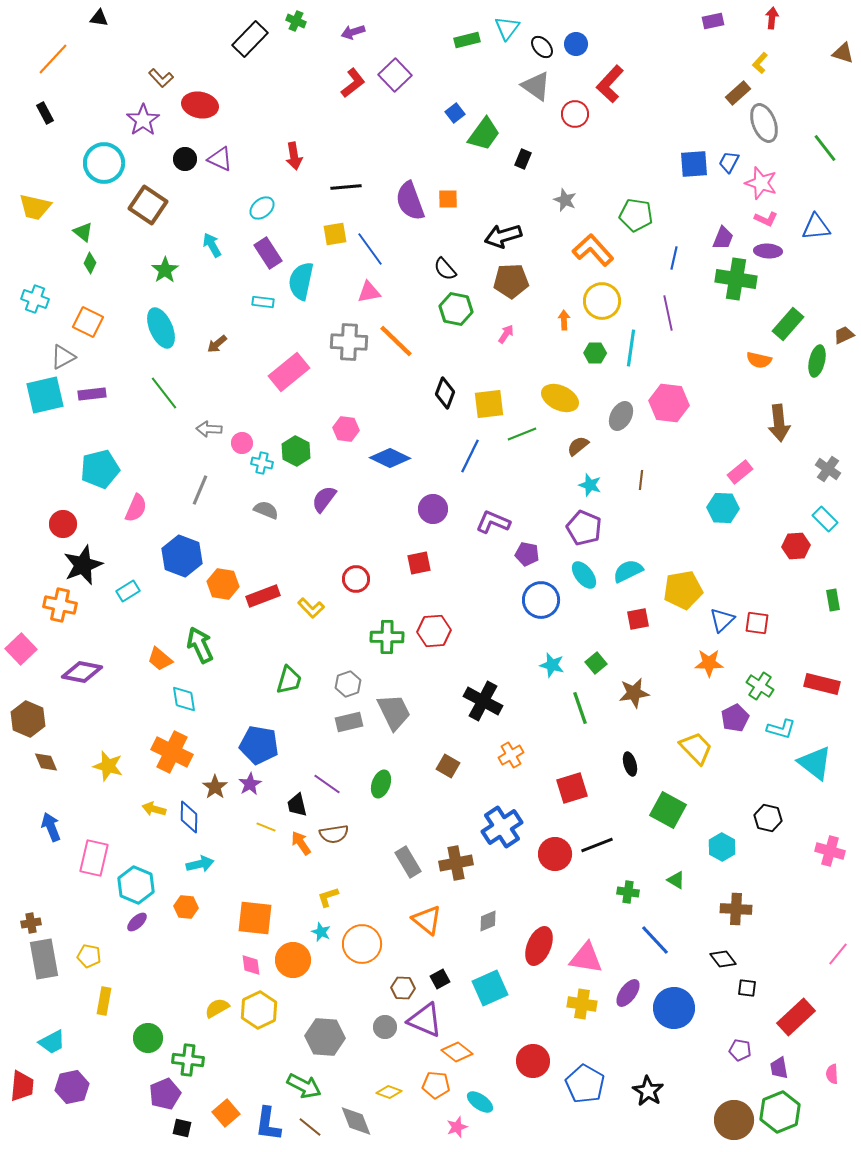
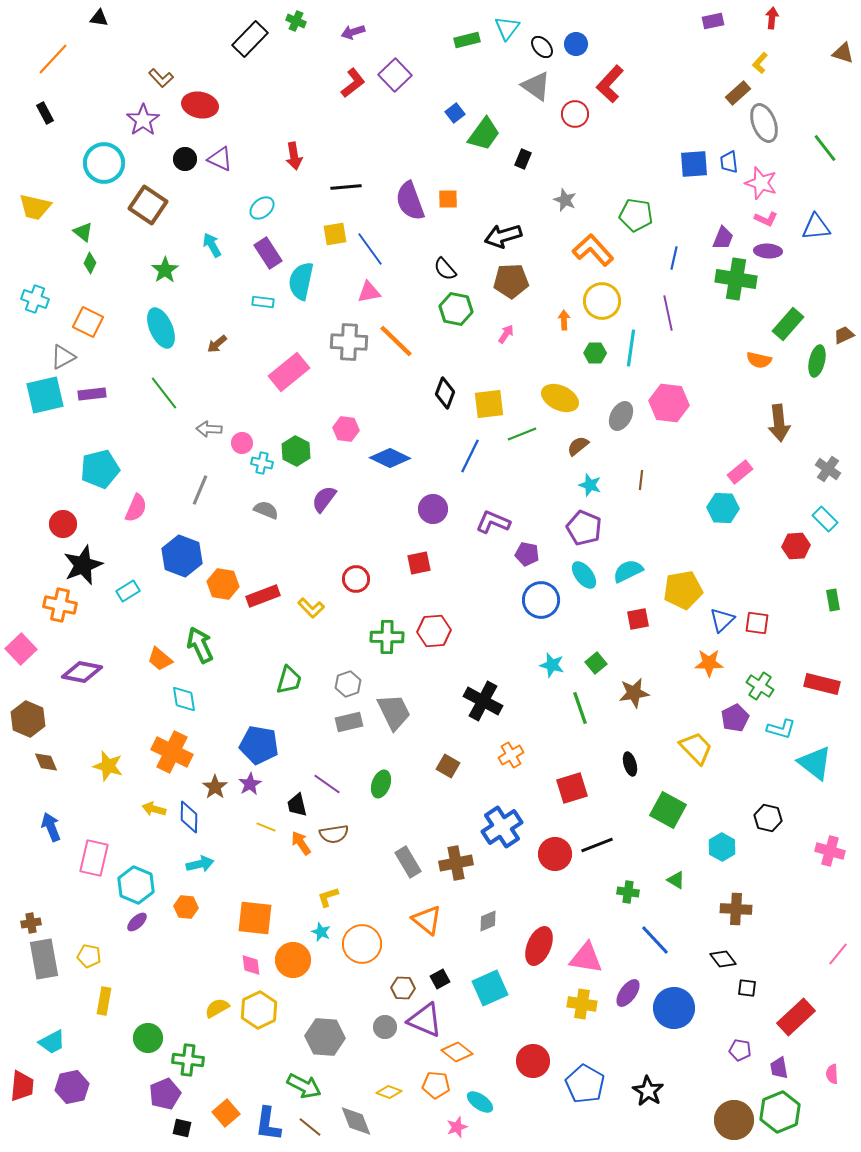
blue trapezoid at (729, 162): rotated 35 degrees counterclockwise
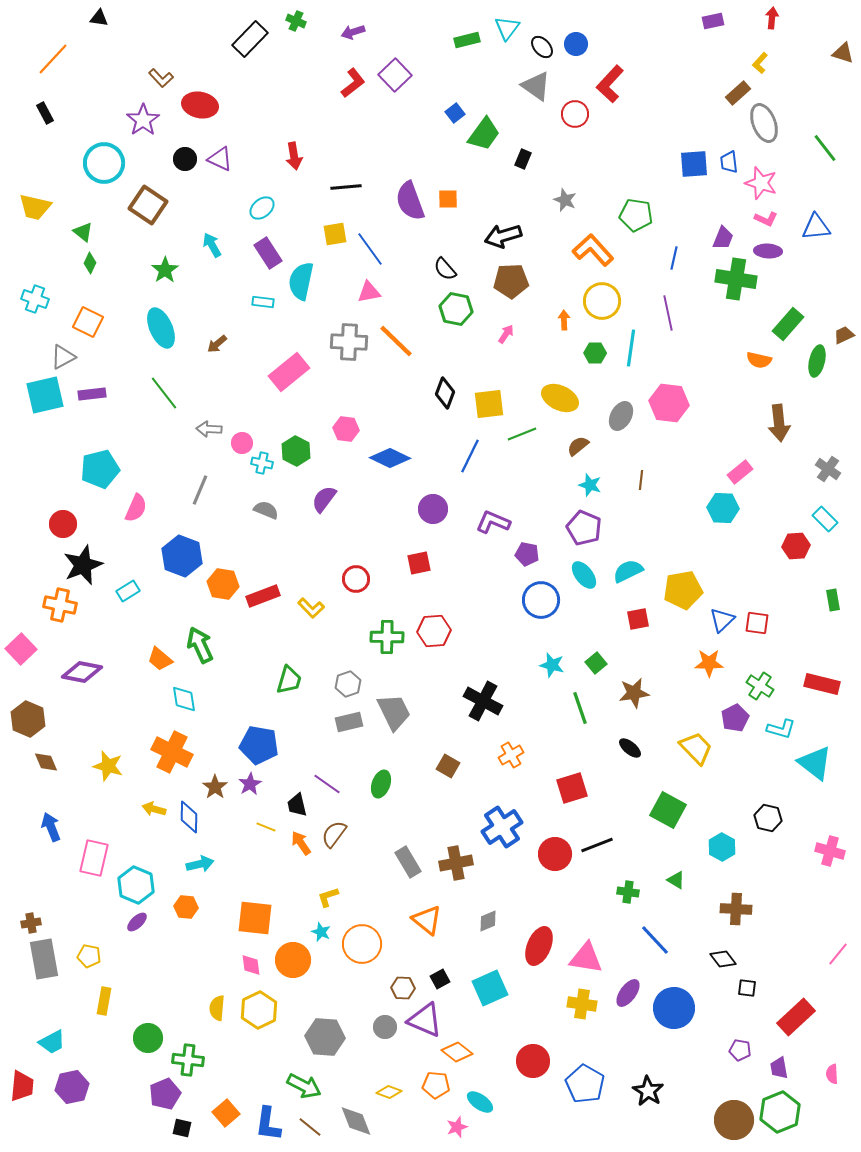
black ellipse at (630, 764): moved 16 px up; rotated 35 degrees counterclockwise
brown semicircle at (334, 834): rotated 136 degrees clockwise
yellow semicircle at (217, 1008): rotated 55 degrees counterclockwise
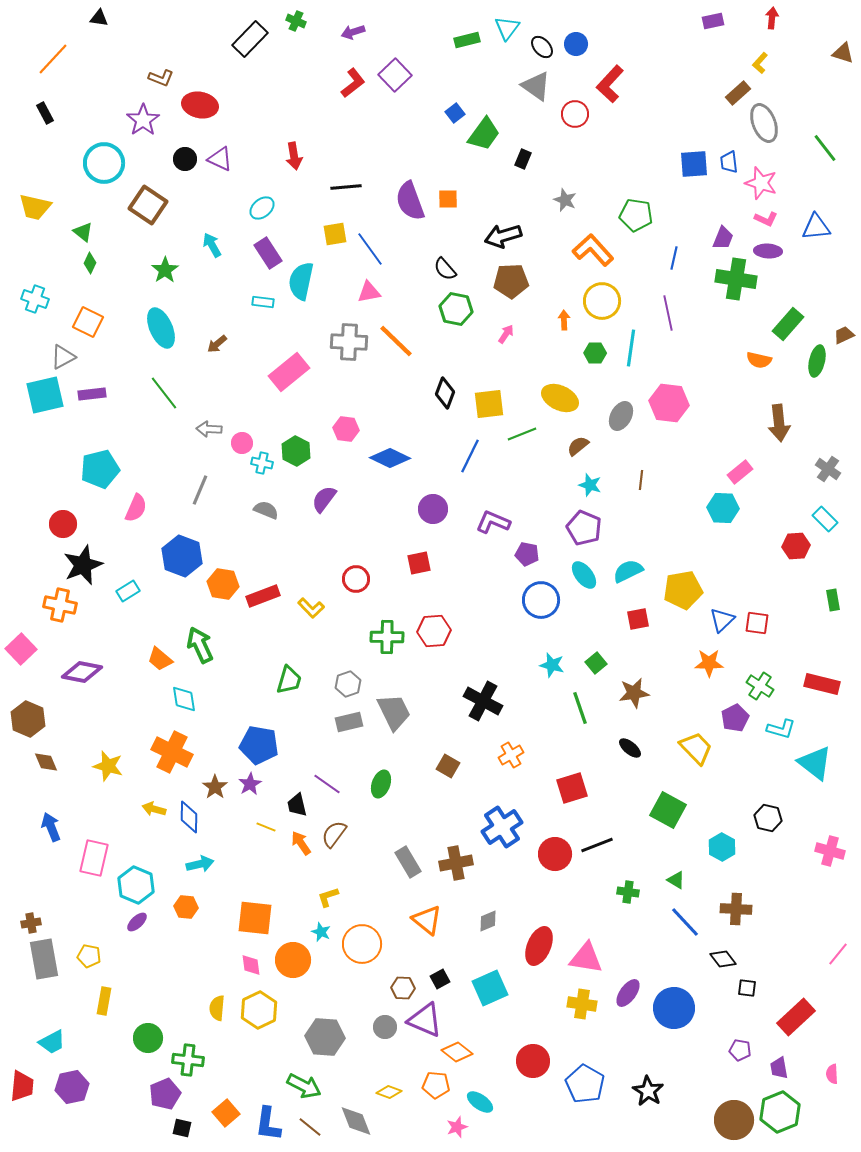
brown L-shape at (161, 78): rotated 25 degrees counterclockwise
blue line at (655, 940): moved 30 px right, 18 px up
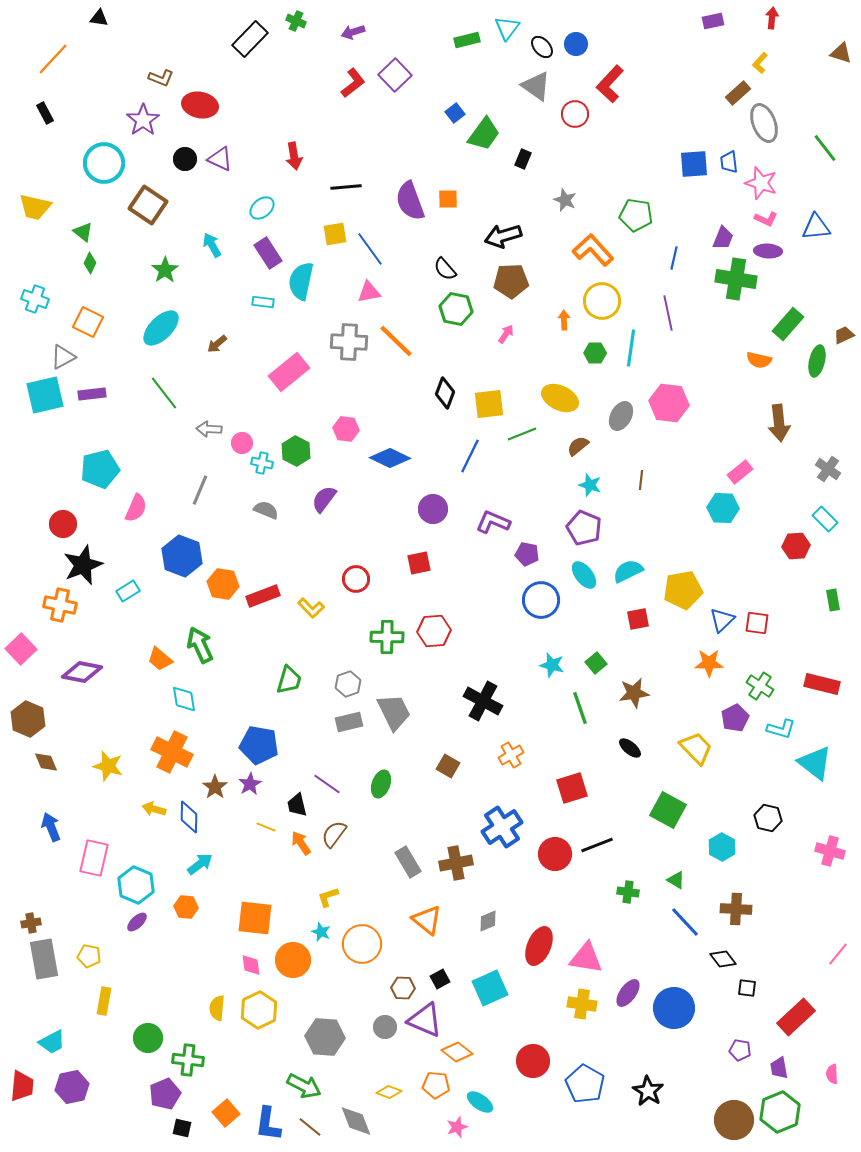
brown triangle at (843, 53): moved 2 px left
cyan ellipse at (161, 328): rotated 69 degrees clockwise
cyan arrow at (200, 864): rotated 24 degrees counterclockwise
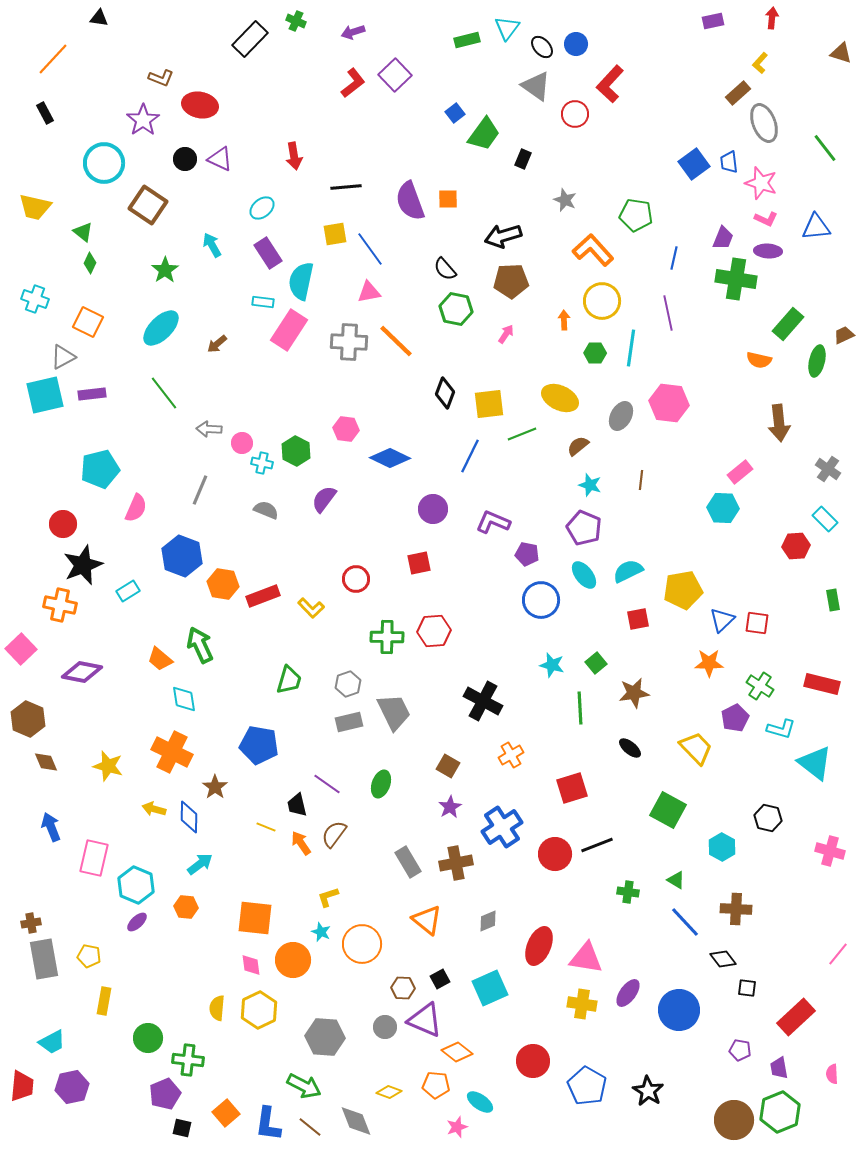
blue square at (694, 164): rotated 32 degrees counterclockwise
pink rectangle at (289, 372): moved 42 px up; rotated 18 degrees counterclockwise
green line at (580, 708): rotated 16 degrees clockwise
purple star at (250, 784): moved 200 px right, 23 px down
blue circle at (674, 1008): moved 5 px right, 2 px down
blue pentagon at (585, 1084): moved 2 px right, 2 px down
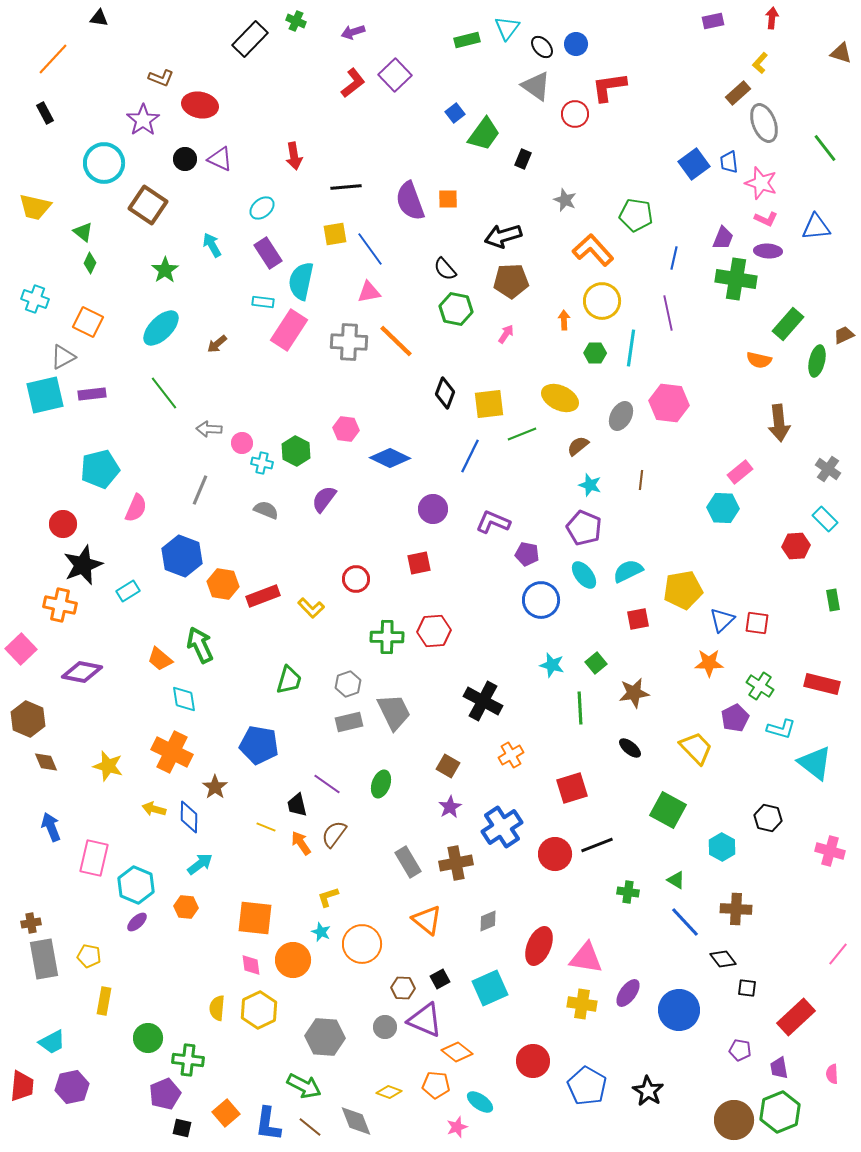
red L-shape at (610, 84): moved 1 px left, 3 px down; rotated 39 degrees clockwise
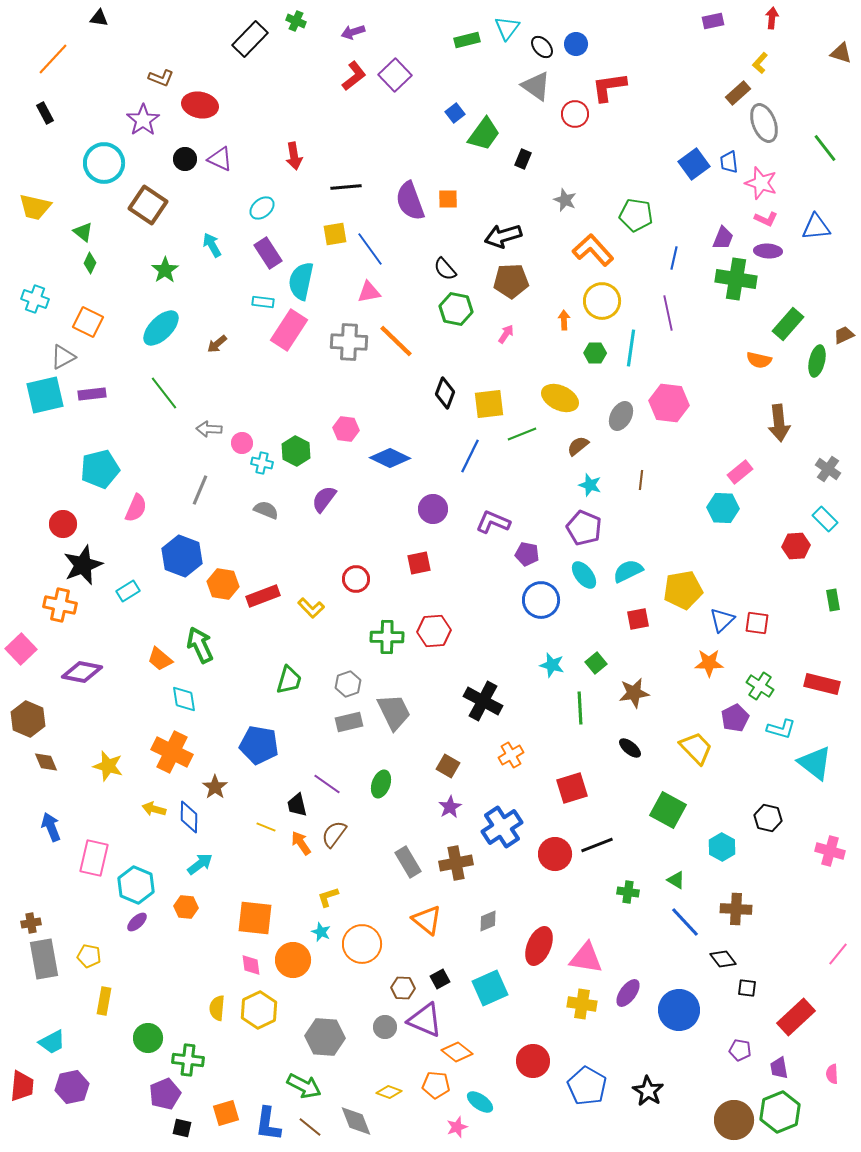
red L-shape at (353, 83): moved 1 px right, 7 px up
orange square at (226, 1113): rotated 24 degrees clockwise
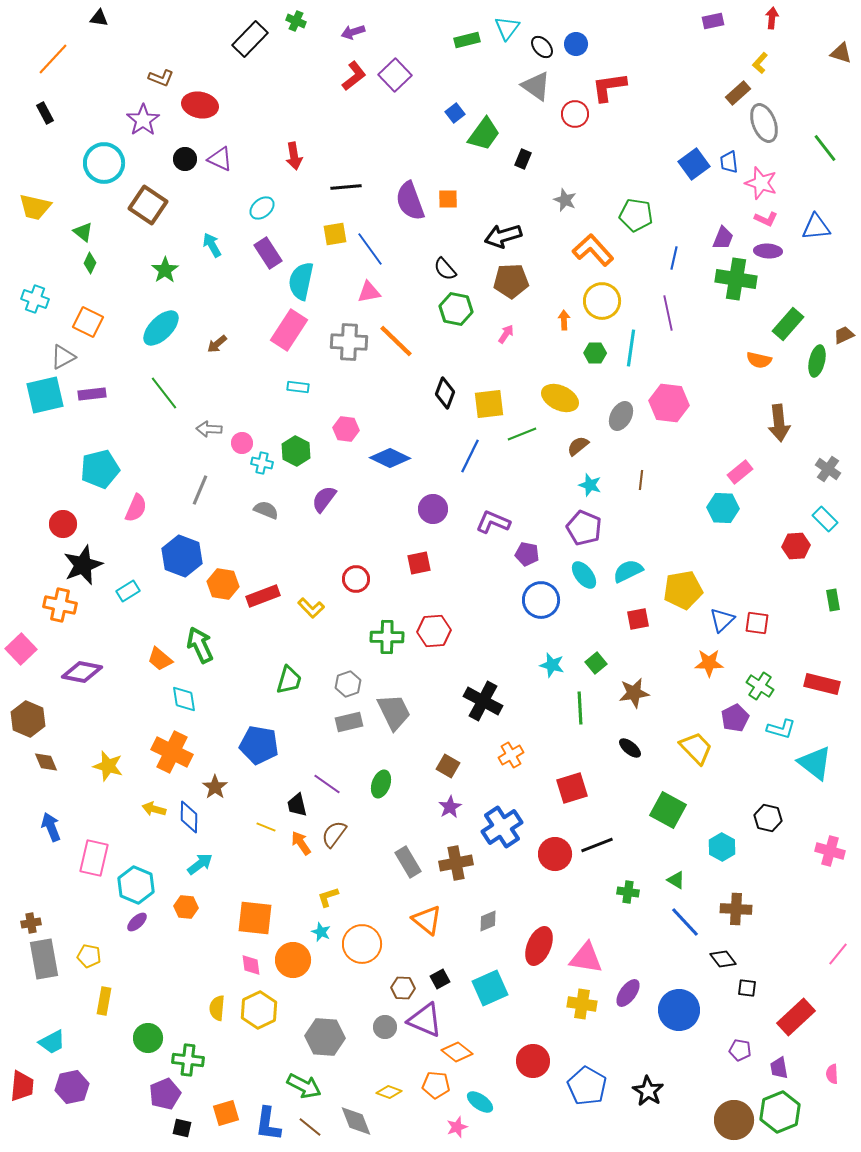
cyan rectangle at (263, 302): moved 35 px right, 85 px down
